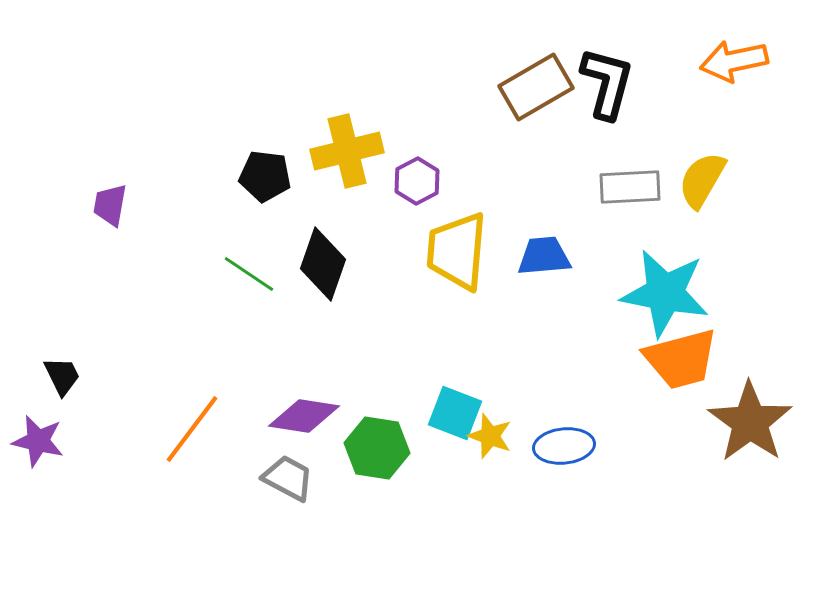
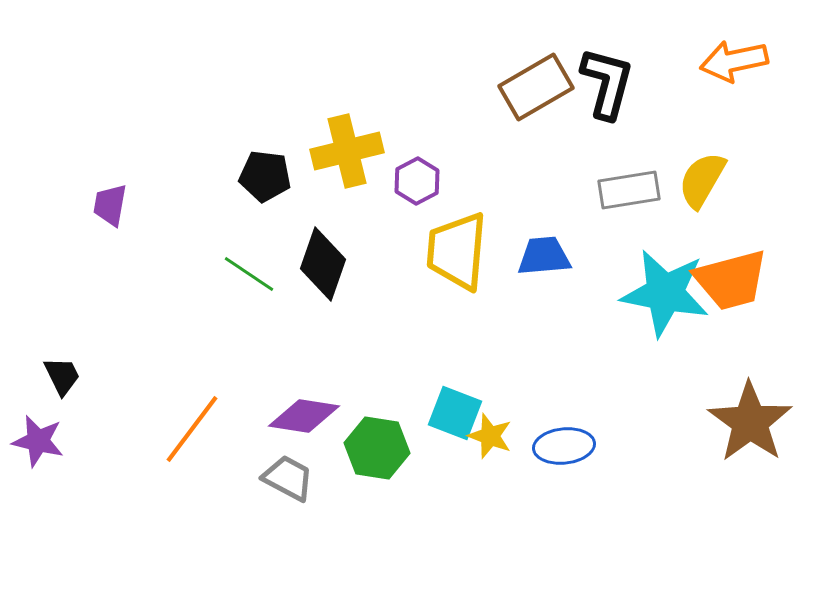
gray rectangle: moved 1 px left, 3 px down; rotated 6 degrees counterclockwise
orange trapezoid: moved 50 px right, 79 px up
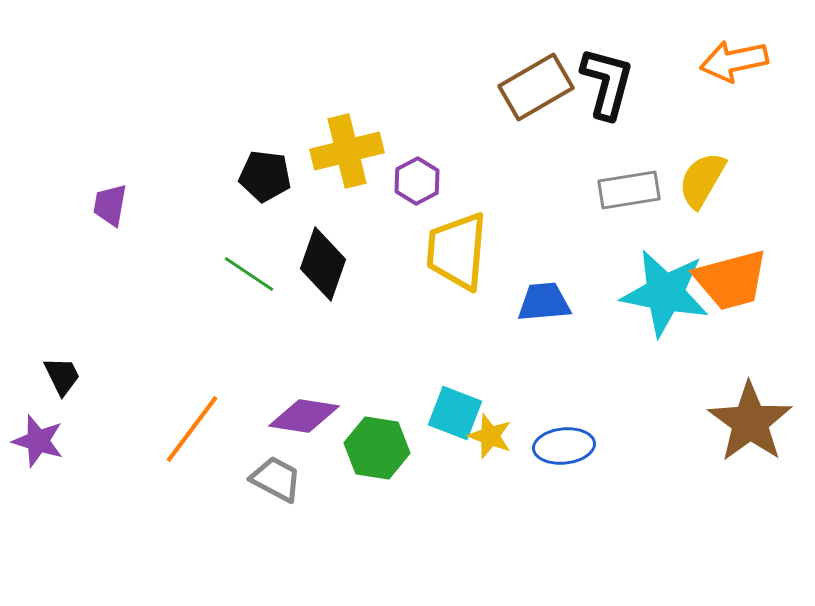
blue trapezoid: moved 46 px down
purple star: rotated 4 degrees clockwise
gray trapezoid: moved 12 px left, 1 px down
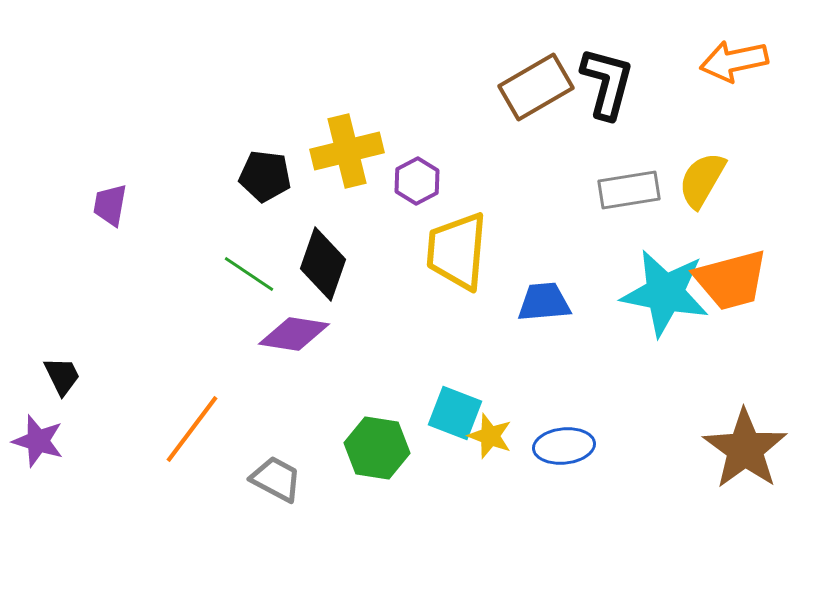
purple diamond: moved 10 px left, 82 px up
brown star: moved 5 px left, 27 px down
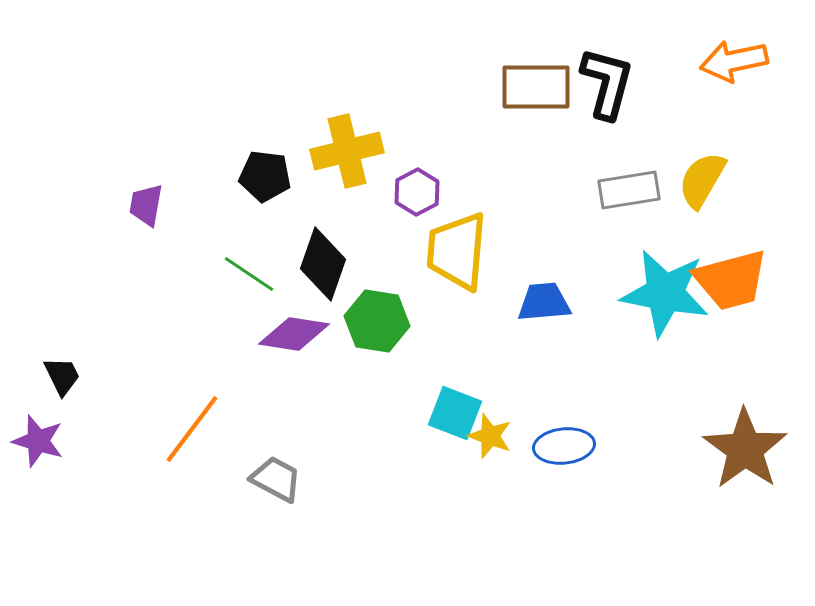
brown rectangle: rotated 30 degrees clockwise
purple hexagon: moved 11 px down
purple trapezoid: moved 36 px right
green hexagon: moved 127 px up
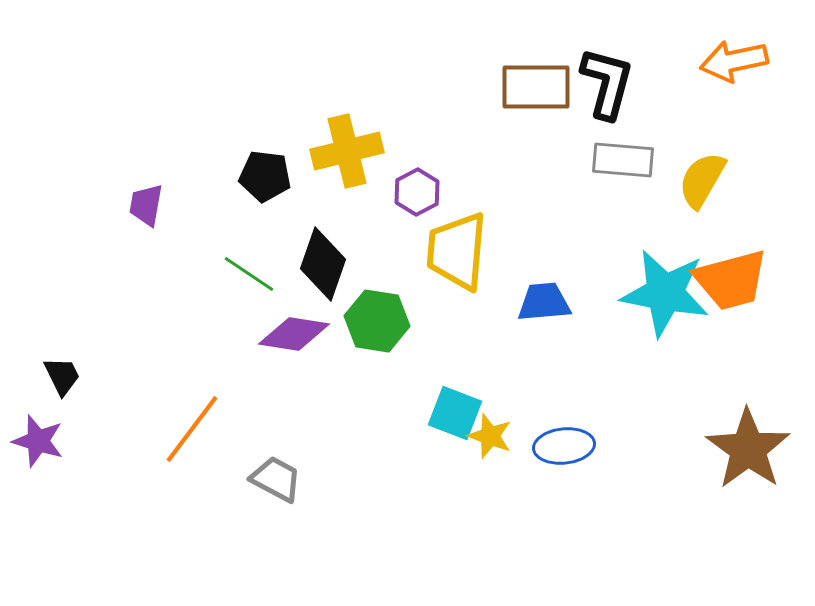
gray rectangle: moved 6 px left, 30 px up; rotated 14 degrees clockwise
brown star: moved 3 px right
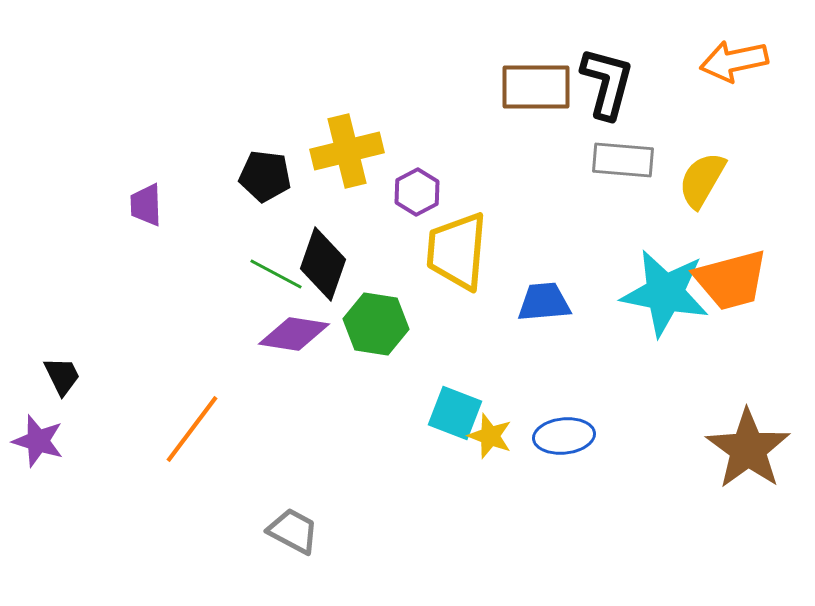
purple trapezoid: rotated 12 degrees counterclockwise
green line: moved 27 px right; rotated 6 degrees counterclockwise
green hexagon: moved 1 px left, 3 px down
blue ellipse: moved 10 px up
gray trapezoid: moved 17 px right, 52 px down
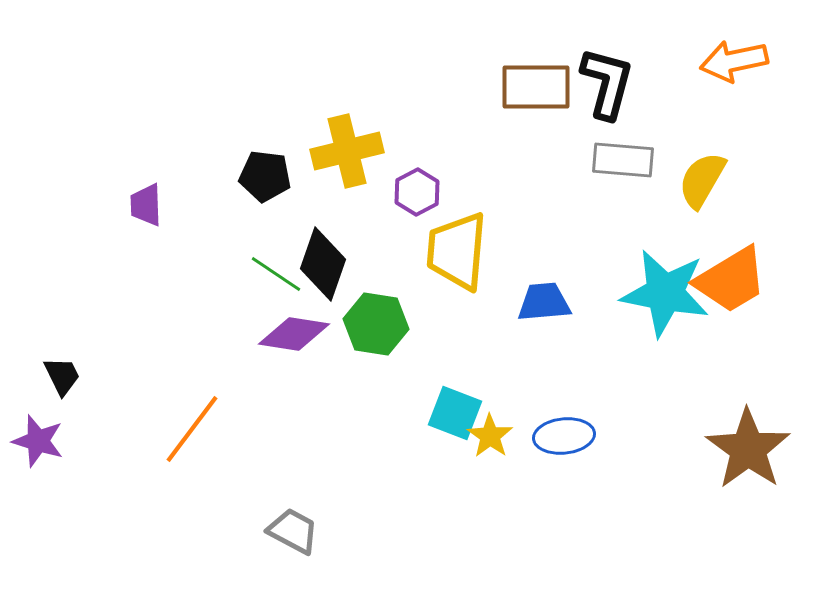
green line: rotated 6 degrees clockwise
orange trapezoid: rotated 16 degrees counterclockwise
yellow star: rotated 15 degrees clockwise
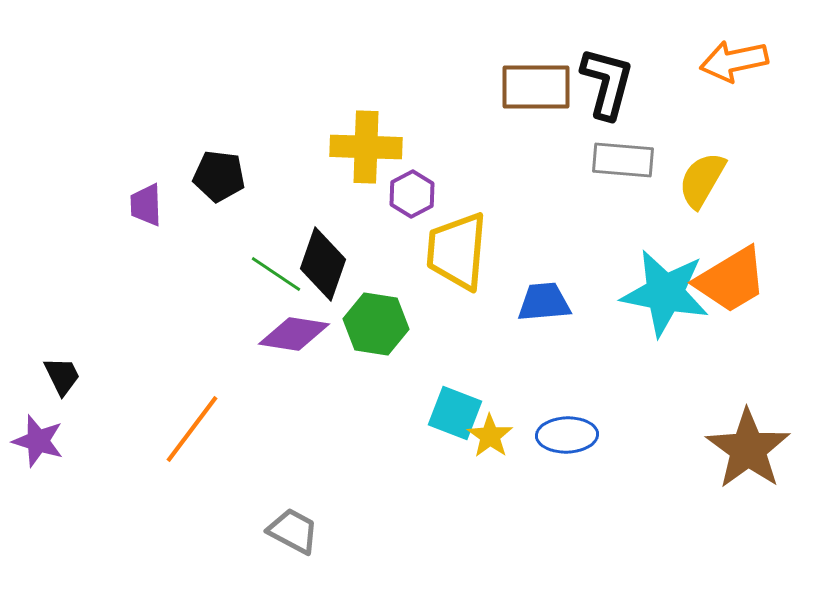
yellow cross: moved 19 px right, 4 px up; rotated 16 degrees clockwise
black pentagon: moved 46 px left
purple hexagon: moved 5 px left, 2 px down
blue ellipse: moved 3 px right, 1 px up; rotated 4 degrees clockwise
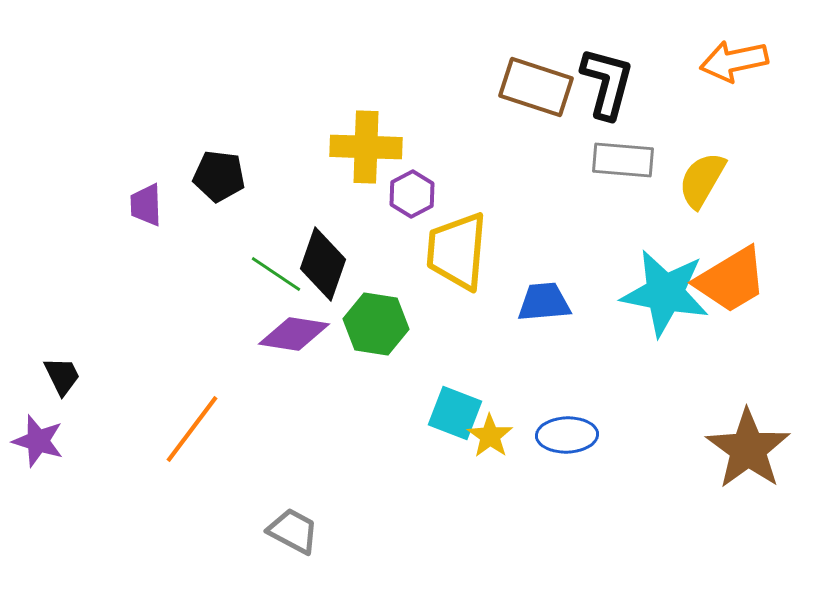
brown rectangle: rotated 18 degrees clockwise
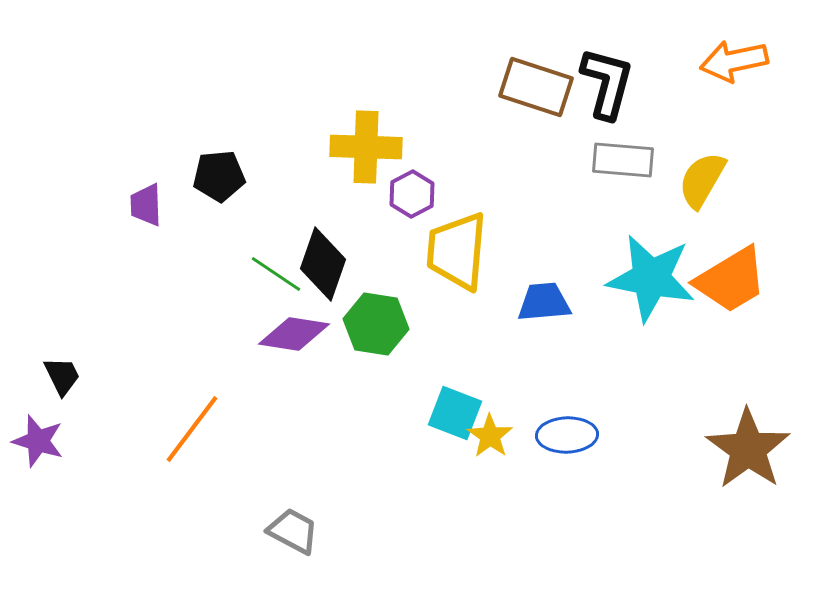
black pentagon: rotated 12 degrees counterclockwise
cyan star: moved 14 px left, 15 px up
